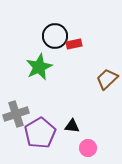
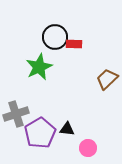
black circle: moved 1 px down
red rectangle: rotated 14 degrees clockwise
black triangle: moved 5 px left, 3 px down
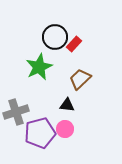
red rectangle: rotated 49 degrees counterclockwise
brown trapezoid: moved 27 px left
gray cross: moved 2 px up
black triangle: moved 24 px up
purple pentagon: rotated 16 degrees clockwise
pink circle: moved 23 px left, 19 px up
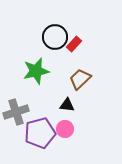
green star: moved 3 px left, 4 px down; rotated 12 degrees clockwise
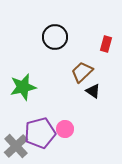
red rectangle: moved 32 px right; rotated 28 degrees counterclockwise
green star: moved 13 px left, 16 px down
brown trapezoid: moved 2 px right, 7 px up
black triangle: moved 26 px right, 14 px up; rotated 28 degrees clockwise
gray cross: moved 34 px down; rotated 25 degrees counterclockwise
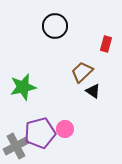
black circle: moved 11 px up
gray cross: rotated 15 degrees clockwise
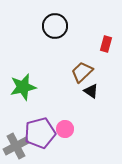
black triangle: moved 2 px left
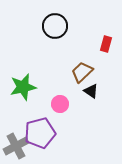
pink circle: moved 5 px left, 25 px up
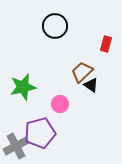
black triangle: moved 6 px up
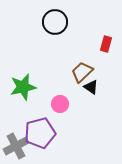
black circle: moved 4 px up
black triangle: moved 2 px down
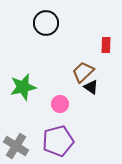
black circle: moved 9 px left, 1 px down
red rectangle: moved 1 px down; rotated 14 degrees counterclockwise
brown trapezoid: moved 1 px right
purple pentagon: moved 18 px right, 8 px down
gray cross: rotated 30 degrees counterclockwise
